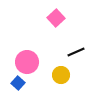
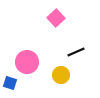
blue square: moved 8 px left; rotated 24 degrees counterclockwise
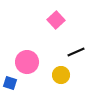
pink square: moved 2 px down
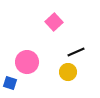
pink square: moved 2 px left, 2 px down
yellow circle: moved 7 px right, 3 px up
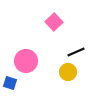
pink circle: moved 1 px left, 1 px up
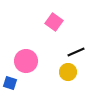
pink square: rotated 12 degrees counterclockwise
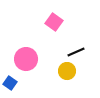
pink circle: moved 2 px up
yellow circle: moved 1 px left, 1 px up
blue square: rotated 16 degrees clockwise
